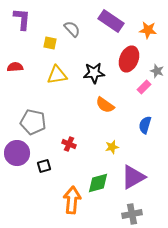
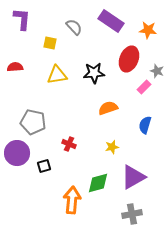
gray semicircle: moved 2 px right, 2 px up
orange semicircle: moved 3 px right, 3 px down; rotated 126 degrees clockwise
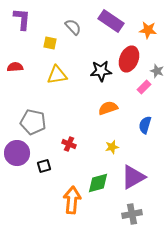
gray semicircle: moved 1 px left
black star: moved 7 px right, 2 px up
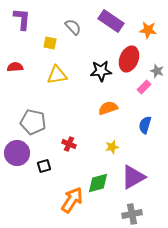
orange arrow: rotated 28 degrees clockwise
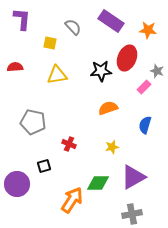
red ellipse: moved 2 px left, 1 px up
purple circle: moved 31 px down
green diamond: rotated 15 degrees clockwise
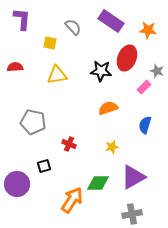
black star: rotated 10 degrees clockwise
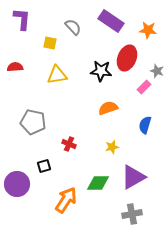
orange arrow: moved 6 px left
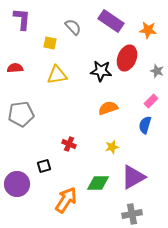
red semicircle: moved 1 px down
pink rectangle: moved 7 px right, 14 px down
gray pentagon: moved 12 px left, 8 px up; rotated 20 degrees counterclockwise
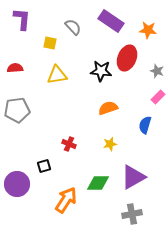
pink rectangle: moved 7 px right, 4 px up
gray pentagon: moved 4 px left, 4 px up
yellow star: moved 2 px left, 3 px up
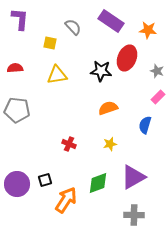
purple L-shape: moved 2 px left
gray pentagon: rotated 15 degrees clockwise
black square: moved 1 px right, 14 px down
green diamond: rotated 20 degrees counterclockwise
gray cross: moved 2 px right, 1 px down; rotated 12 degrees clockwise
